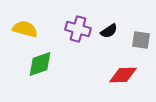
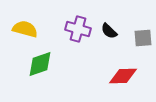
black semicircle: rotated 78 degrees clockwise
gray square: moved 2 px right, 2 px up; rotated 12 degrees counterclockwise
red diamond: moved 1 px down
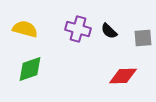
green diamond: moved 10 px left, 5 px down
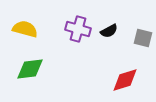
black semicircle: rotated 72 degrees counterclockwise
gray square: rotated 18 degrees clockwise
green diamond: rotated 12 degrees clockwise
red diamond: moved 2 px right, 4 px down; rotated 16 degrees counterclockwise
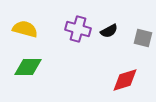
green diamond: moved 2 px left, 2 px up; rotated 8 degrees clockwise
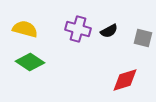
green diamond: moved 2 px right, 5 px up; rotated 32 degrees clockwise
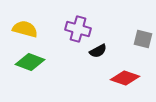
black semicircle: moved 11 px left, 20 px down
gray square: moved 1 px down
green diamond: rotated 12 degrees counterclockwise
red diamond: moved 2 px up; rotated 36 degrees clockwise
